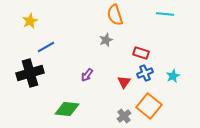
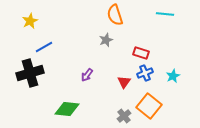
blue line: moved 2 px left
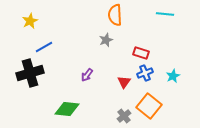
orange semicircle: rotated 15 degrees clockwise
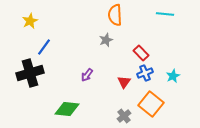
blue line: rotated 24 degrees counterclockwise
red rectangle: rotated 28 degrees clockwise
orange square: moved 2 px right, 2 px up
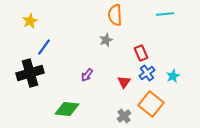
cyan line: rotated 12 degrees counterclockwise
red rectangle: rotated 21 degrees clockwise
blue cross: moved 2 px right; rotated 14 degrees counterclockwise
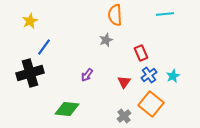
blue cross: moved 2 px right, 2 px down
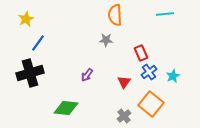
yellow star: moved 4 px left, 2 px up
gray star: rotated 24 degrees clockwise
blue line: moved 6 px left, 4 px up
blue cross: moved 3 px up
green diamond: moved 1 px left, 1 px up
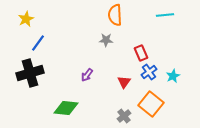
cyan line: moved 1 px down
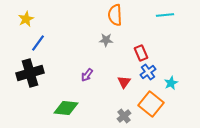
blue cross: moved 1 px left
cyan star: moved 2 px left, 7 px down
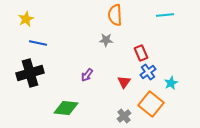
blue line: rotated 66 degrees clockwise
